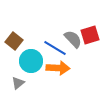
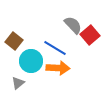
red square: rotated 24 degrees counterclockwise
gray semicircle: moved 14 px up
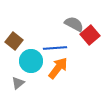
gray semicircle: moved 1 px right, 1 px up; rotated 18 degrees counterclockwise
blue line: rotated 35 degrees counterclockwise
orange arrow: rotated 55 degrees counterclockwise
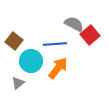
blue line: moved 4 px up
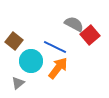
blue line: moved 3 px down; rotated 30 degrees clockwise
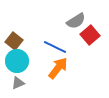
gray semicircle: moved 2 px right, 3 px up; rotated 120 degrees clockwise
cyan circle: moved 14 px left
gray triangle: rotated 16 degrees clockwise
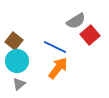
gray triangle: moved 1 px right, 1 px down; rotated 16 degrees counterclockwise
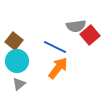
gray semicircle: moved 5 px down; rotated 24 degrees clockwise
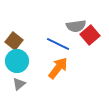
blue line: moved 3 px right, 3 px up
